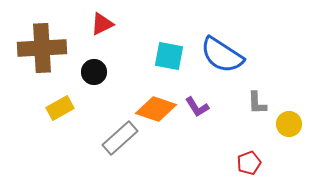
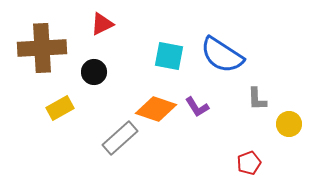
gray L-shape: moved 4 px up
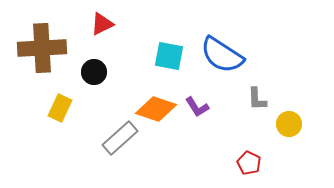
yellow rectangle: rotated 36 degrees counterclockwise
red pentagon: rotated 25 degrees counterclockwise
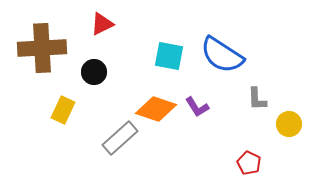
yellow rectangle: moved 3 px right, 2 px down
